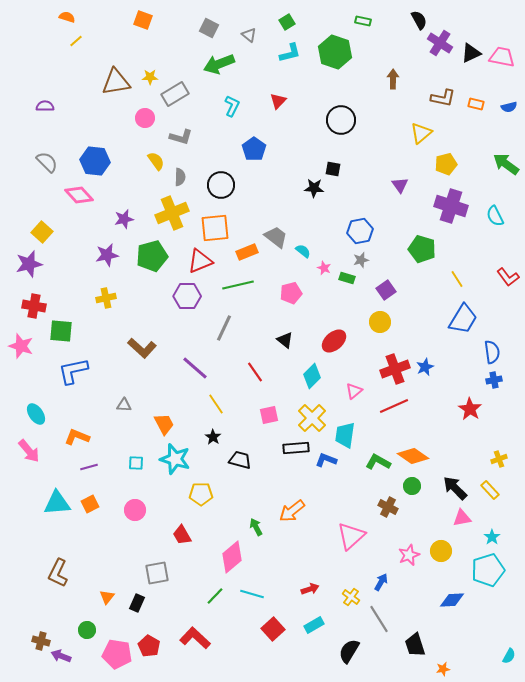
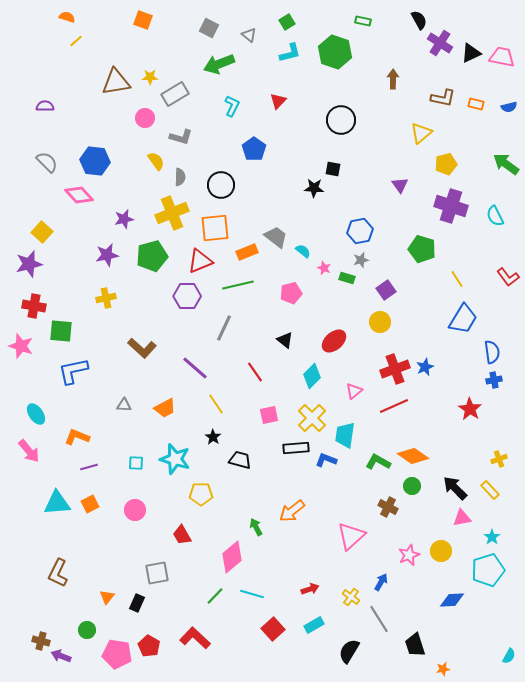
orange trapezoid at (164, 424): moved 1 px right, 16 px up; rotated 90 degrees clockwise
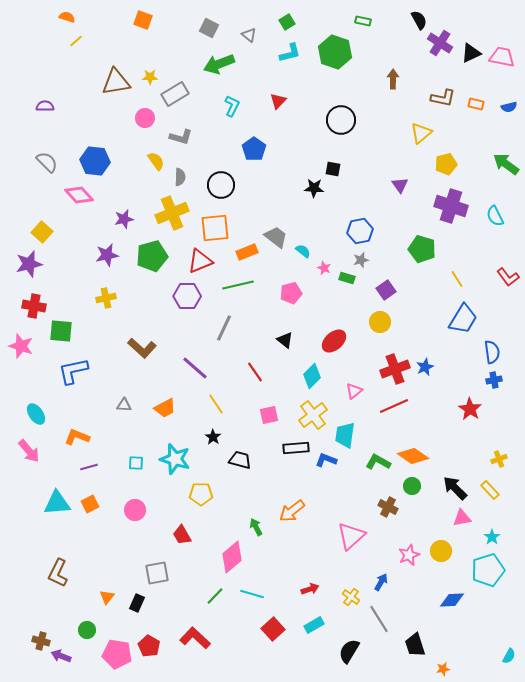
yellow cross at (312, 418): moved 1 px right, 3 px up; rotated 8 degrees clockwise
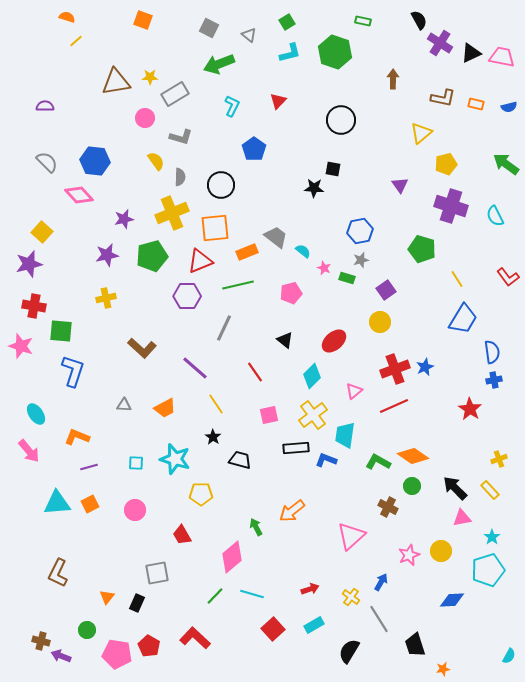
blue L-shape at (73, 371): rotated 120 degrees clockwise
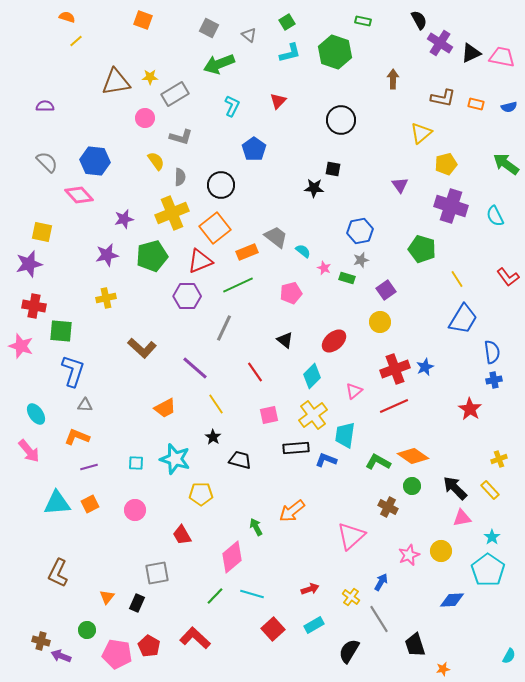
orange square at (215, 228): rotated 32 degrees counterclockwise
yellow square at (42, 232): rotated 30 degrees counterclockwise
green line at (238, 285): rotated 12 degrees counterclockwise
gray triangle at (124, 405): moved 39 px left
cyan pentagon at (488, 570): rotated 20 degrees counterclockwise
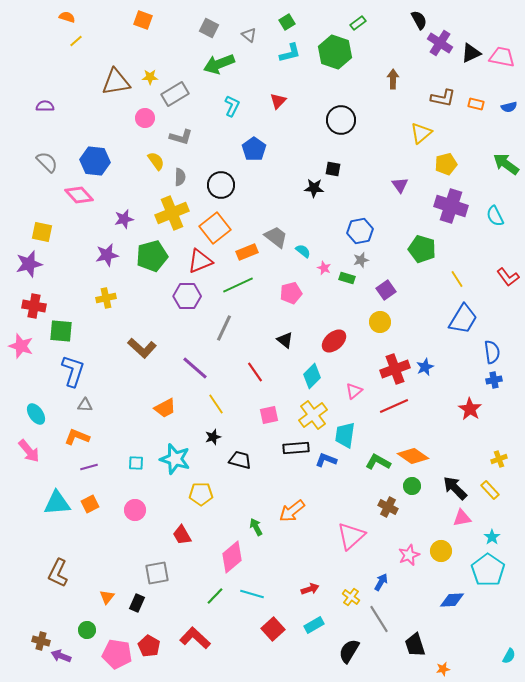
green rectangle at (363, 21): moved 5 px left, 2 px down; rotated 49 degrees counterclockwise
black star at (213, 437): rotated 21 degrees clockwise
